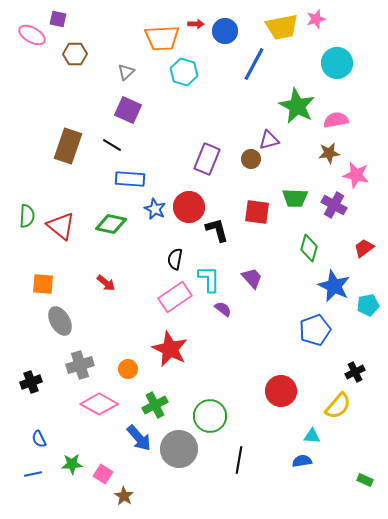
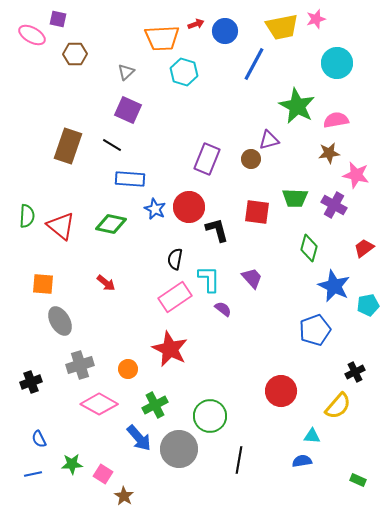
red arrow at (196, 24): rotated 21 degrees counterclockwise
green rectangle at (365, 480): moved 7 px left
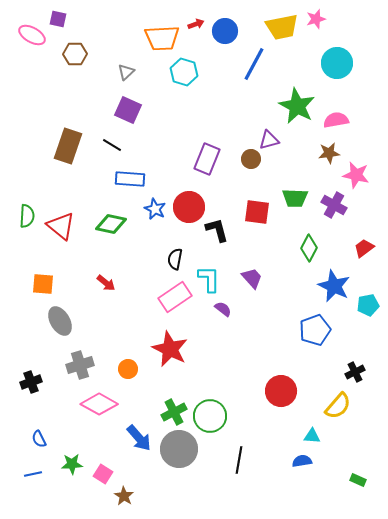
green diamond at (309, 248): rotated 12 degrees clockwise
green cross at (155, 405): moved 19 px right, 7 px down
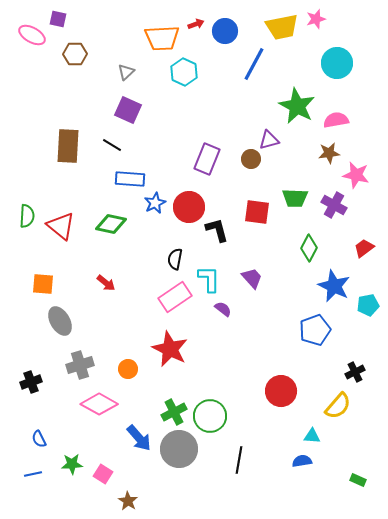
cyan hexagon at (184, 72): rotated 8 degrees clockwise
brown rectangle at (68, 146): rotated 16 degrees counterclockwise
blue star at (155, 209): moved 6 px up; rotated 20 degrees clockwise
brown star at (124, 496): moved 4 px right, 5 px down
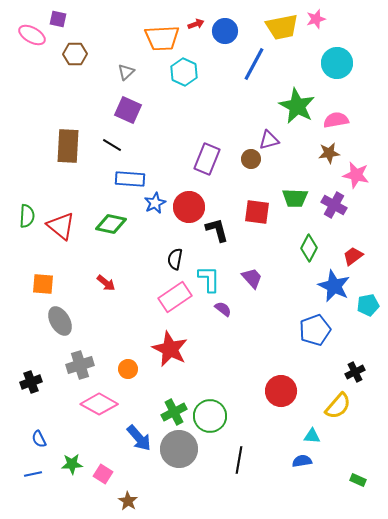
red trapezoid at (364, 248): moved 11 px left, 8 px down
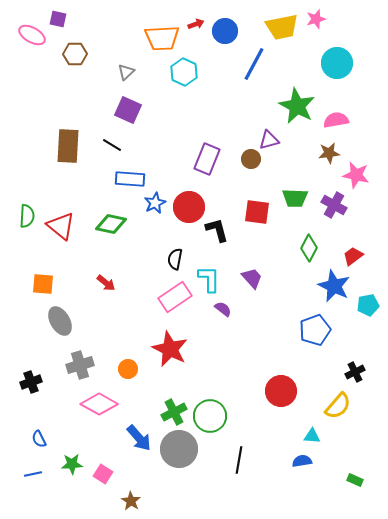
green rectangle at (358, 480): moved 3 px left
brown star at (128, 501): moved 3 px right
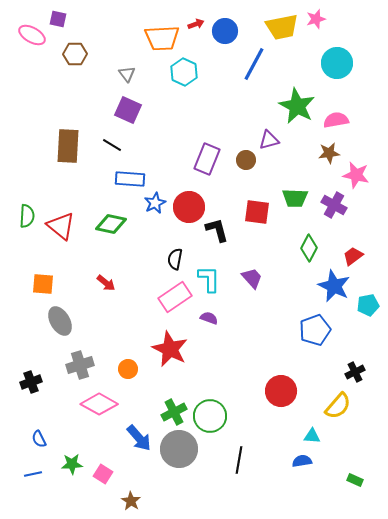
gray triangle at (126, 72): moved 1 px right, 2 px down; rotated 24 degrees counterclockwise
brown circle at (251, 159): moved 5 px left, 1 px down
purple semicircle at (223, 309): moved 14 px left, 9 px down; rotated 18 degrees counterclockwise
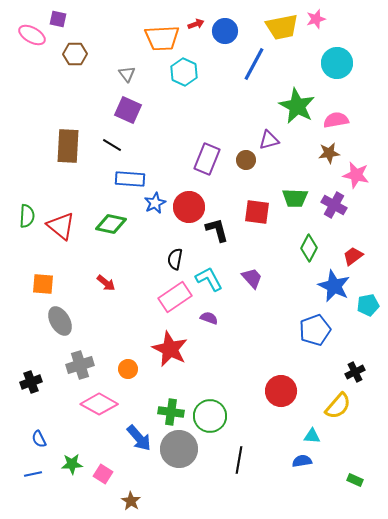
cyan L-shape at (209, 279): rotated 28 degrees counterclockwise
green cross at (174, 412): moved 3 px left; rotated 35 degrees clockwise
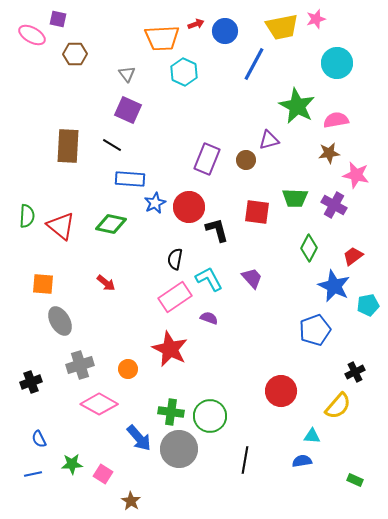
black line at (239, 460): moved 6 px right
